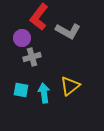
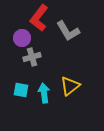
red L-shape: moved 1 px down
gray L-shape: rotated 30 degrees clockwise
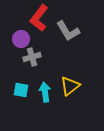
purple circle: moved 1 px left, 1 px down
cyan arrow: moved 1 px right, 1 px up
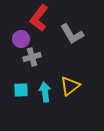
gray L-shape: moved 4 px right, 3 px down
cyan square: rotated 14 degrees counterclockwise
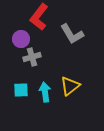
red L-shape: moved 1 px up
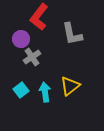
gray L-shape: rotated 20 degrees clockwise
gray cross: rotated 18 degrees counterclockwise
cyan square: rotated 35 degrees counterclockwise
